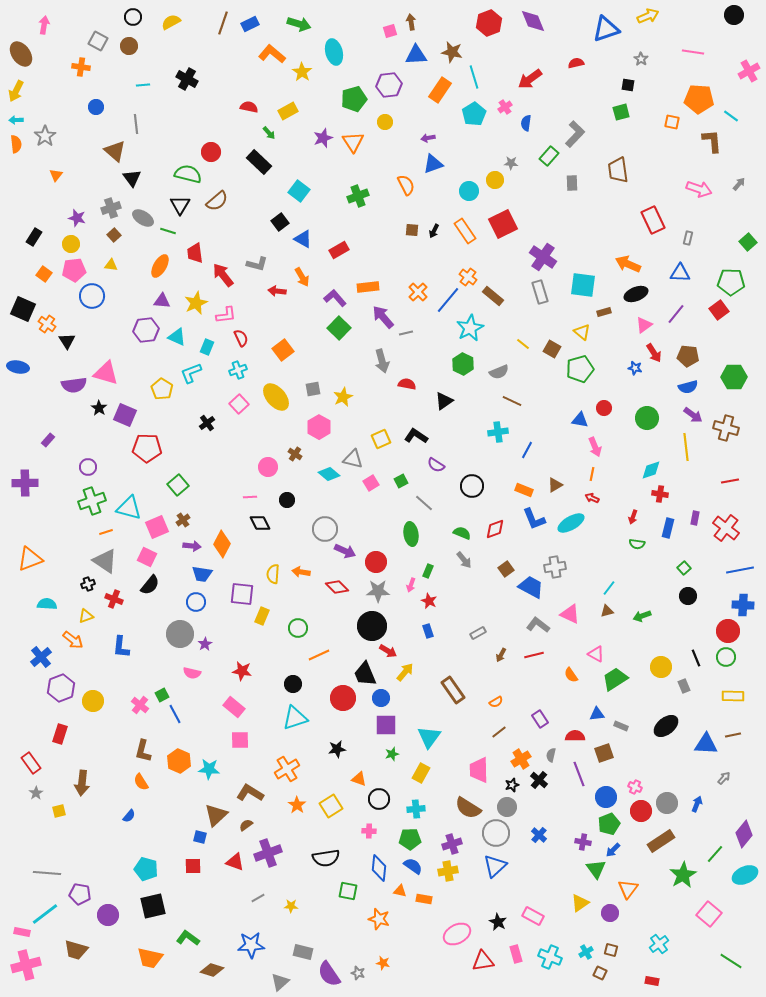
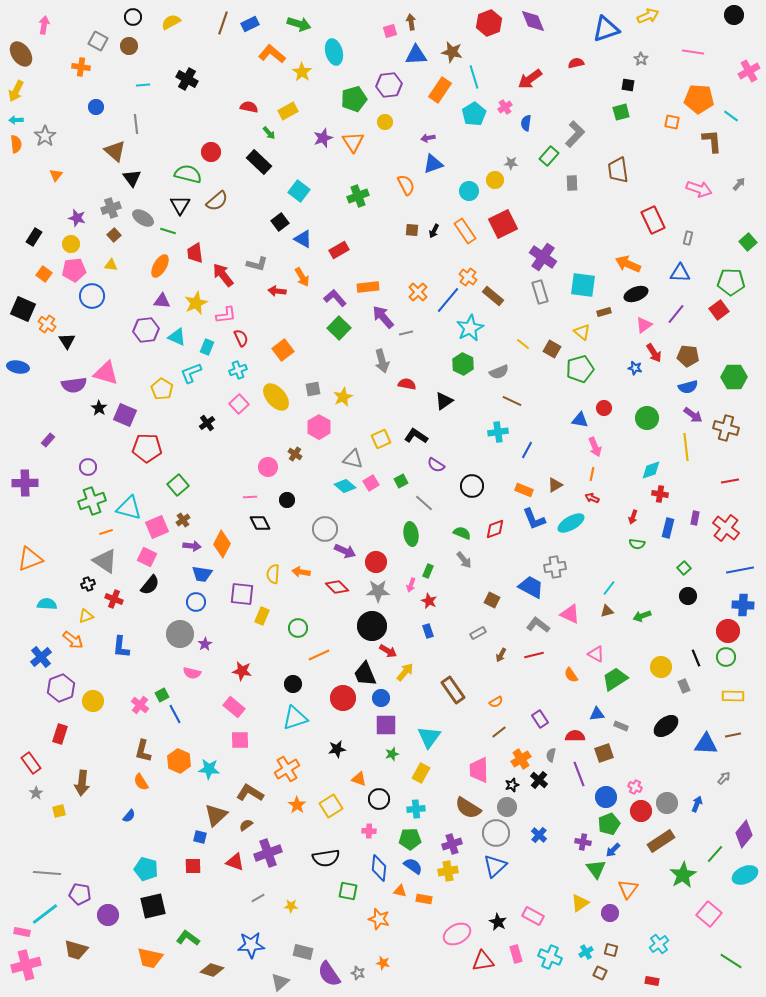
cyan diamond at (329, 474): moved 16 px right, 12 px down
brown square at (506, 569): moved 14 px left, 31 px down; rotated 28 degrees counterclockwise
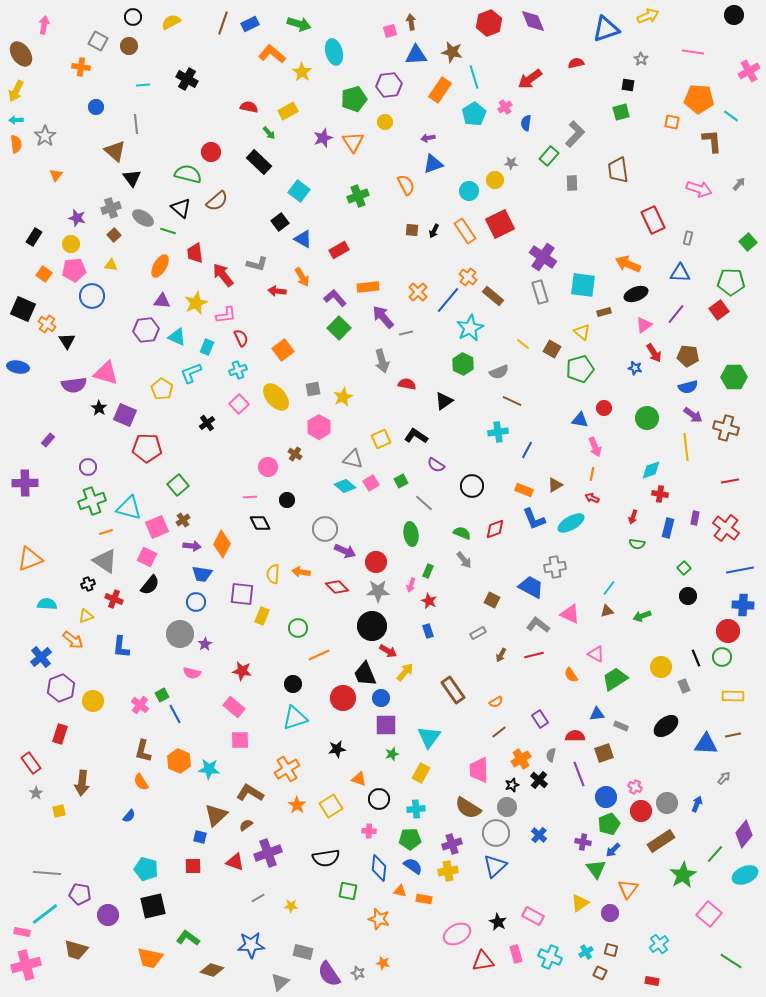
black triangle at (180, 205): moved 1 px right, 3 px down; rotated 20 degrees counterclockwise
red square at (503, 224): moved 3 px left
green circle at (726, 657): moved 4 px left
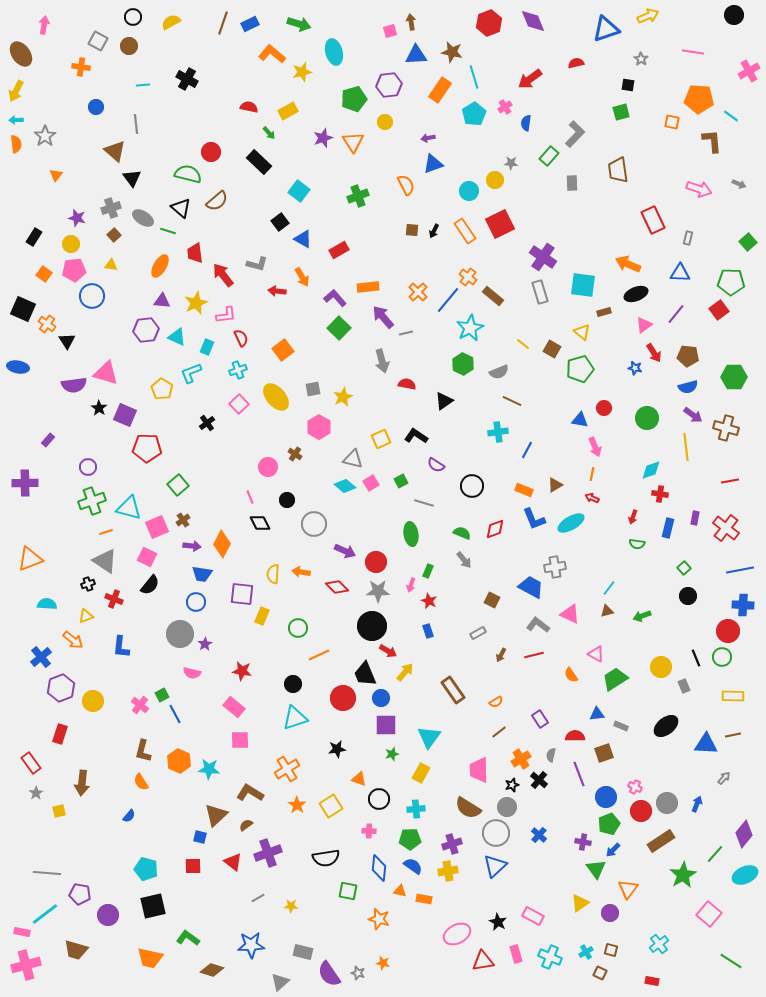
yellow star at (302, 72): rotated 24 degrees clockwise
gray arrow at (739, 184): rotated 72 degrees clockwise
pink line at (250, 497): rotated 72 degrees clockwise
gray line at (424, 503): rotated 24 degrees counterclockwise
gray circle at (325, 529): moved 11 px left, 5 px up
red triangle at (235, 862): moved 2 px left; rotated 18 degrees clockwise
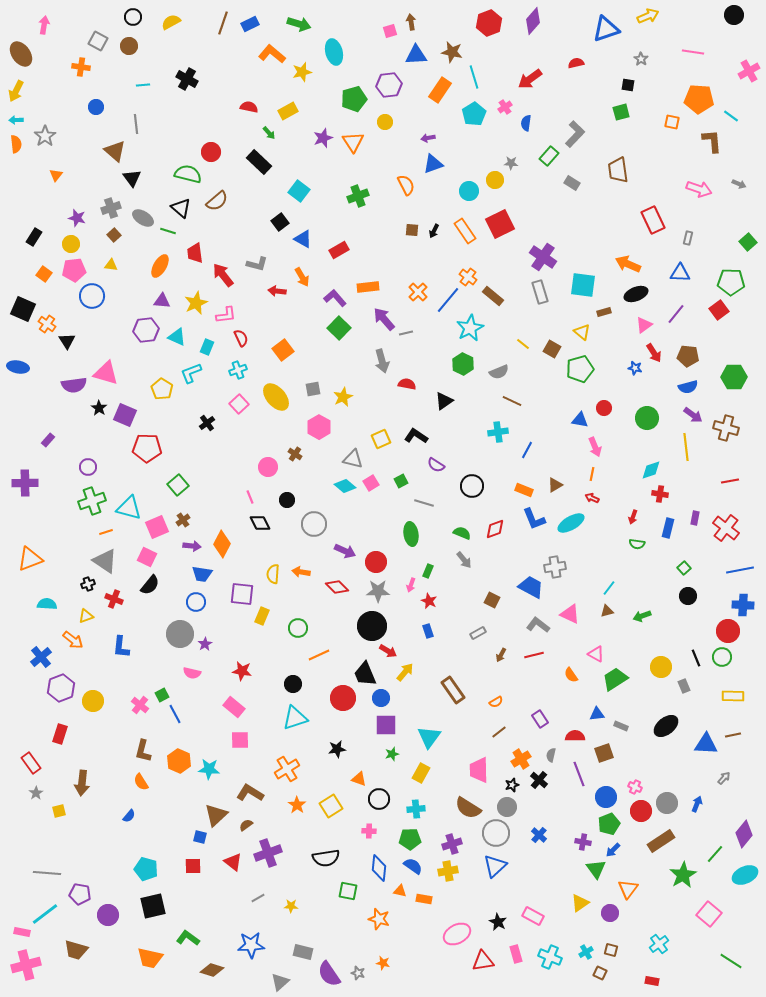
purple diamond at (533, 21): rotated 64 degrees clockwise
gray rectangle at (572, 183): rotated 56 degrees counterclockwise
purple arrow at (383, 317): moved 1 px right, 2 px down
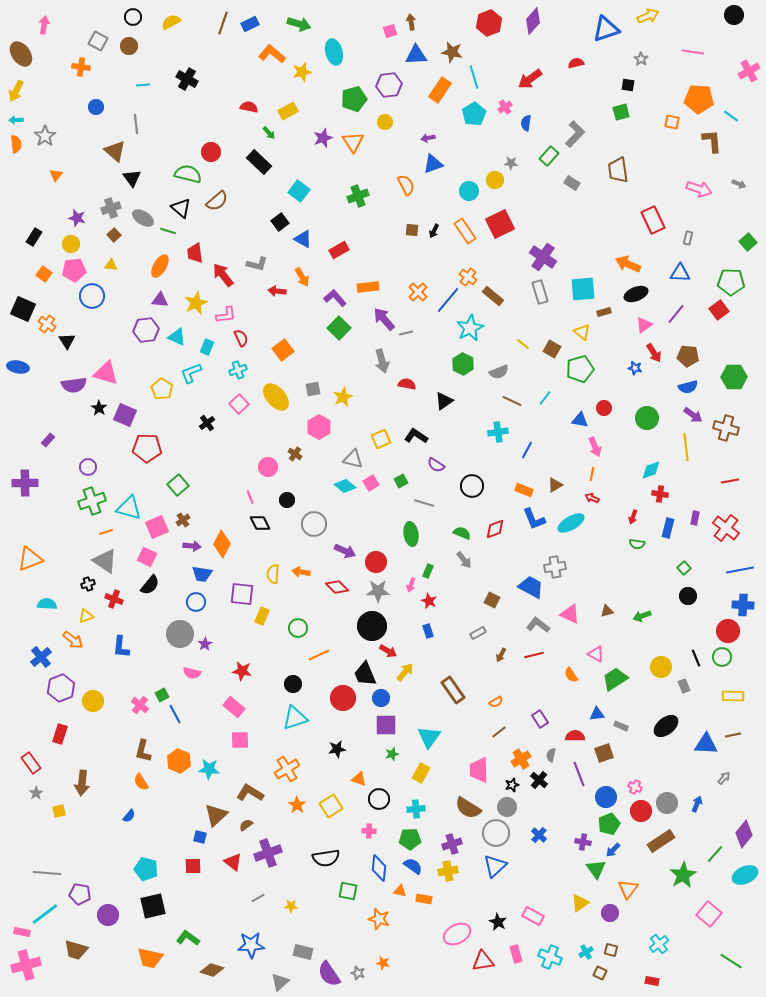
cyan square at (583, 285): moved 4 px down; rotated 12 degrees counterclockwise
purple triangle at (162, 301): moved 2 px left, 1 px up
cyan line at (609, 588): moved 64 px left, 190 px up
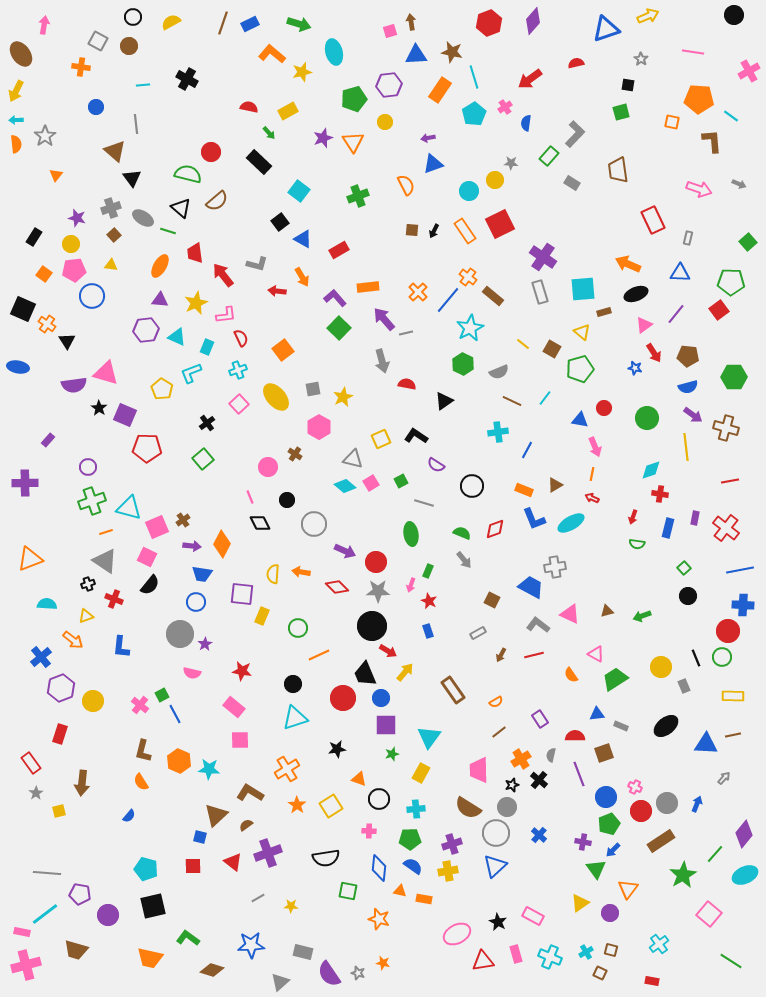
green square at (178, 485): moved 25 px right, 26 px up
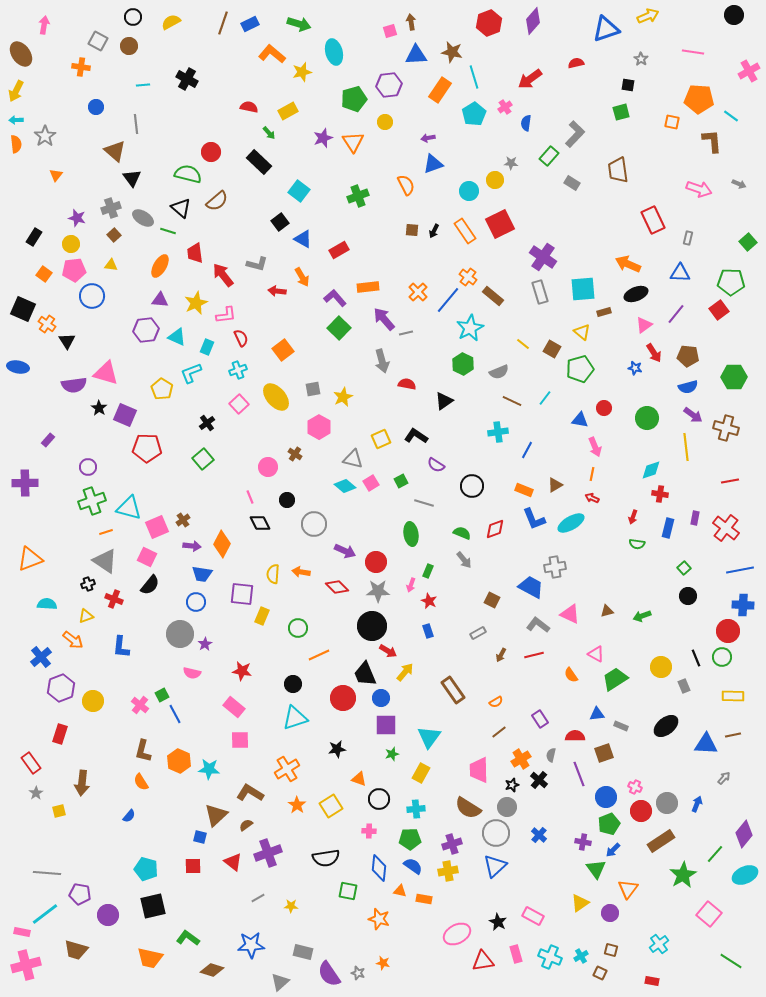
cyan cross at (586, 952): moved 5 px left, 4 px down
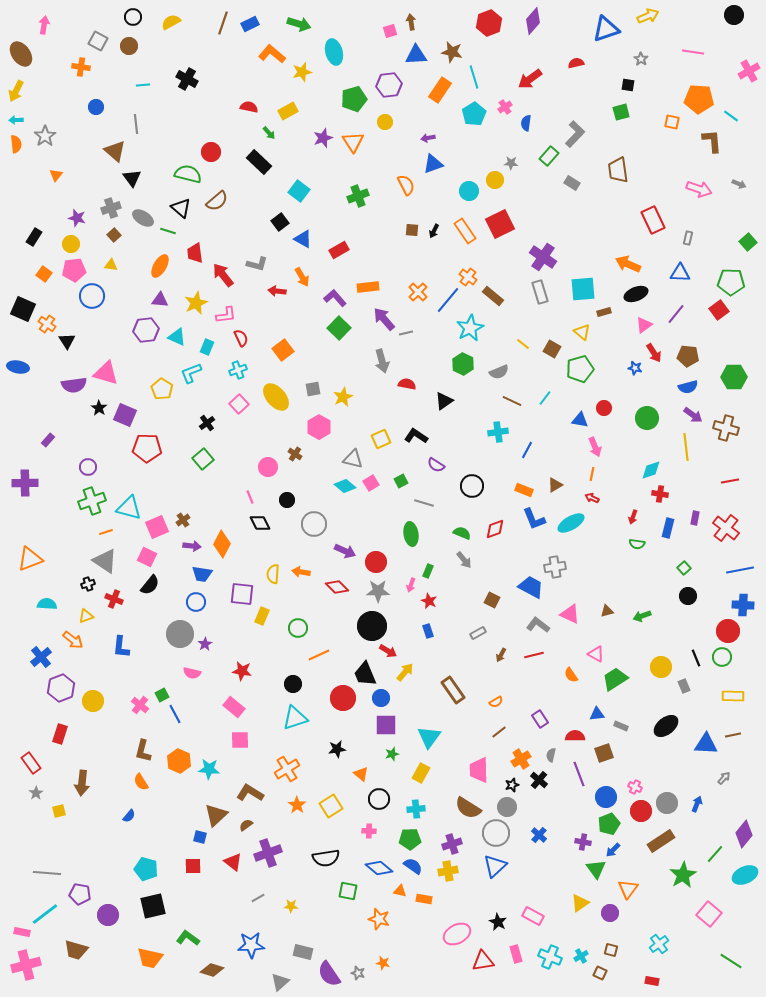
orange triangle at (359, 779): moved 2 px right, 5 px up; rotated 21 degrees clockwise
blue diamond at (379, 868): rotated 56 degrees counterclockwise
